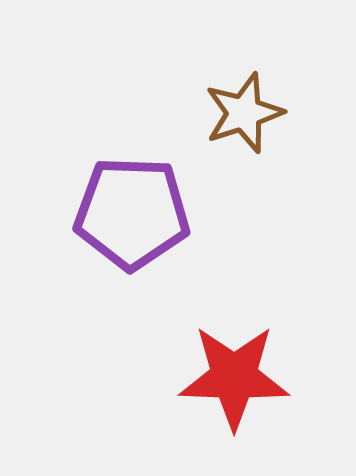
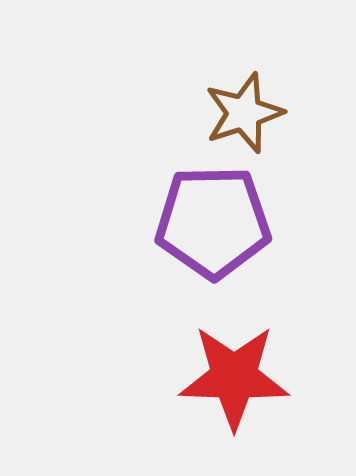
purple pentagon: moved 81 px right, 9 px down; rotated 3 degrees counterclockwise
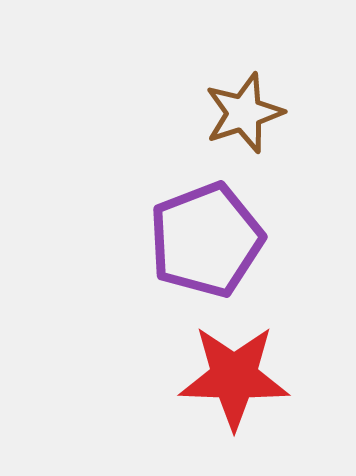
purple pentagon: moved 7 px left, 18 px down; rotated 20 degrees counterclockwise
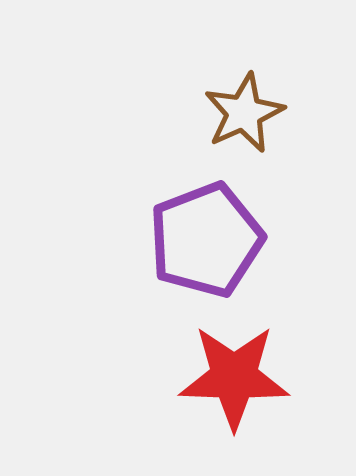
brown star: rotated 6 degrees counterclockwise
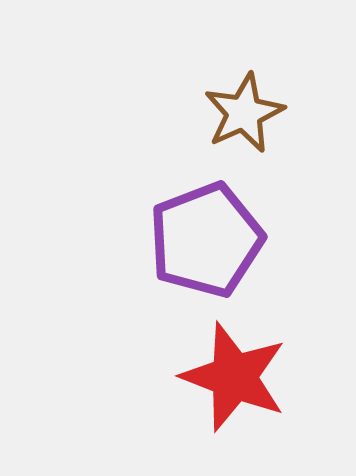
red star: rotated 19 degrees clockwise
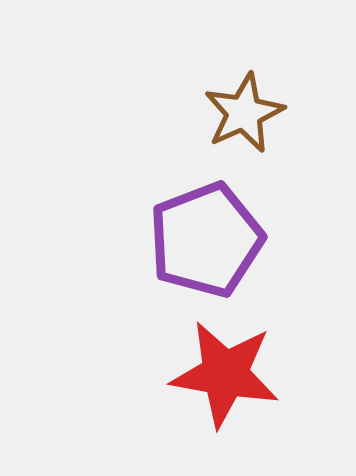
red star: moved 9 px left, 3 px up; rotated 11 degrees counterclockwise
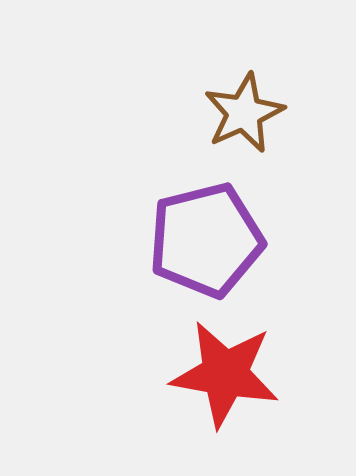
purple pentagon: rotated 7 degrees clockwise
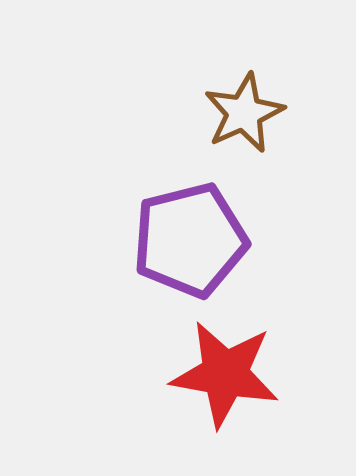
purple pentagon: moved 16 px left
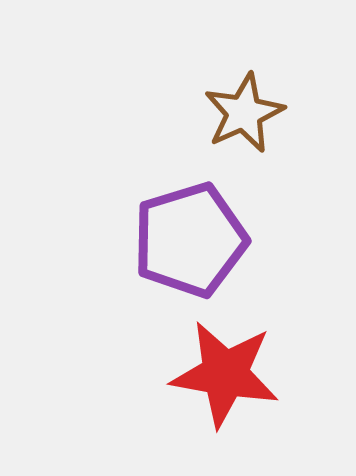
purple pentagon: rotated 3 degrees counterclockwise
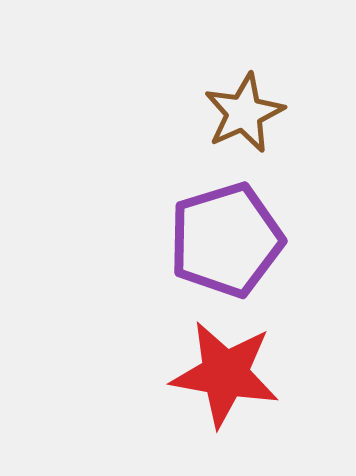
purple pentagon: moved 36 px right
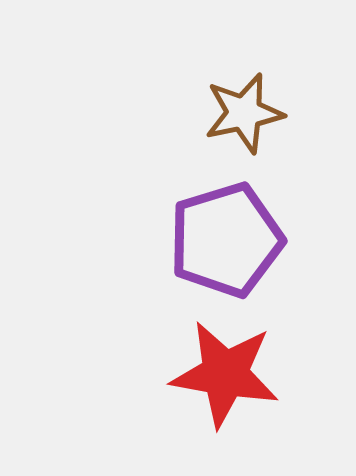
brown star: rotated 12 degrees clockwise
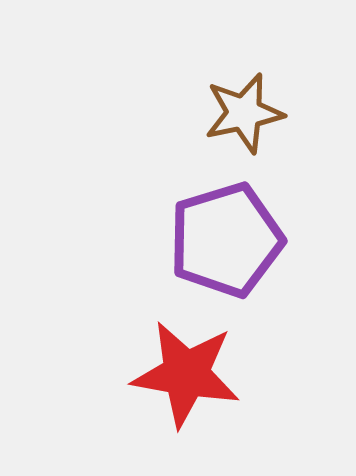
red star: moved 39 px left
